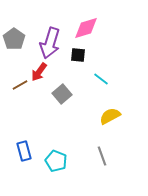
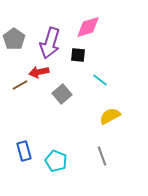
pink diamond: moved 2 px right, 1 px up
red arrow: rotated 42 degrees clockwise
cyan line: moved 1 px left, 1 px down
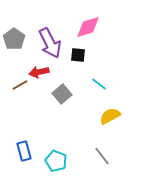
purple arrow: rotated 44 degrees counterclockwise
cyan line: moved 1 px left, 4 px down
gray line: rotated 18 degrees counterclockwise
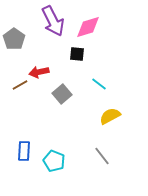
purple arrow: moved 3 px right, 22 px up
black square: moved 1 px left, 1 px up
blue rectangle: rotated 18 degrees clockwise
cyan pentagon: moved 2 px left
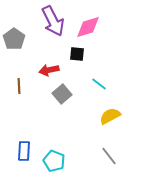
red arrow: moved 10 px right, 2 px up
brown line: moved 1 px left, 1 px down; rotated 63 degrees counterclockwise
gray line: moved 7 px right
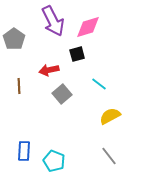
black square: rotated 21 degrees counterclockwise
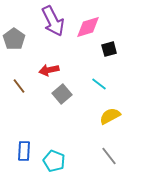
black square: moved 32 px right, 5 px up
brown line: rotated 35 degrees counterclockwise
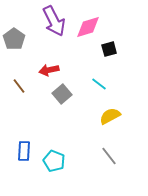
purple arrow: moved 1 px right
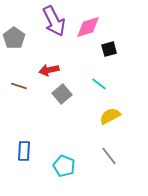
gray pentagon: moved 1 px up
brown line: rotated 35 degrees counterclockwise
cyan pentagon: moved 10 px right, 5 px down
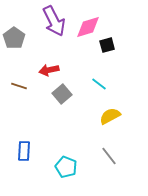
black square: moved 2 px left, 4 px up
cyan pentagon: moved 2 px right, 1 px down
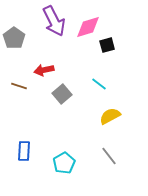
red arrow: moved 5 px left
cyan pentagon: moved 2 px left, 4 px up; rotated 20 degrees clockwise
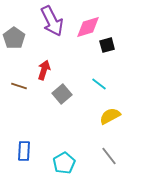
purple arrow: moved 2 px left
red arrow: rotated 120 degrees clockwise
